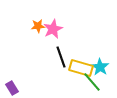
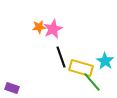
orange star: moved 1 px right, 1 px down
cyan star: moved 5 px right, 6 px up
purple rectangle: rotated 40 degrees counterclockwise
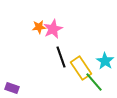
yellow rectangle: rotated 40 degrees clockwise
green line: moved 2 px right
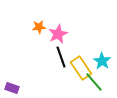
pink star: moved 5 px right, 5 px down
cyan star: moved 3 px left
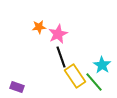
cyan star: moved 4 px down
yellow rectangle: moved 6 px left, 8 px down
purple rectangle: moved 5 px right, 1 px up
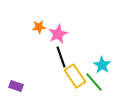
purple rectangle: moved 1 px left, 1 px up
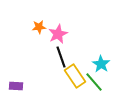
cyan star: moved 1 px left, 1 px up
purple rectangle: rotated 16 degrees counterclockwise
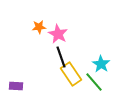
pink star: rotated 18 degrees counterclockwise
yellow rectangle: moved 4 px left, 2 px up
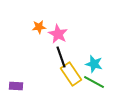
cyan star: moved 7 px left; rotated 18 degrees counterclockwise
green line: rotated 20 degrees counterclockwise
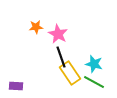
orange star: moved 3 px left
yellow rectangle: moved 1 px left, 1 px up
